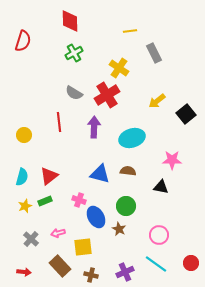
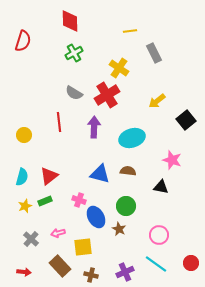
black square: moved 6 px down
pink star: rotated 18 degrees clockwise
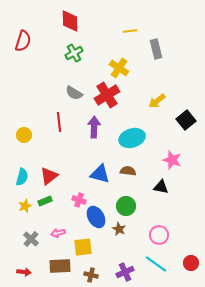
gray rectangle: moved 2 px right, 4 px up; rotated 12 degrees clockwise
brown rectangle: rotated 50 degrees counterclockwise
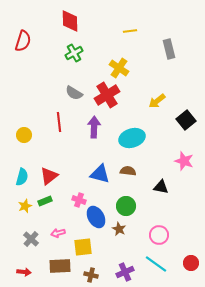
gray rectangle: moved 13 px right
pink star: moved 12 px right, 1 px down
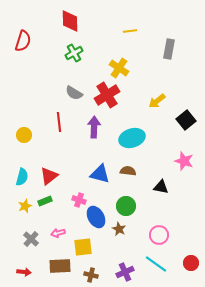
gray rectangle: rotated 24 degrees clockwise
